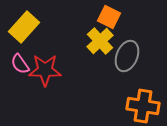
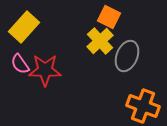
orange cross: rotated 12 degrees clockwise
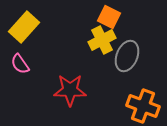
yellow cross: moved 2 px right, 1 px up; rotated 16 degrees clockwise
red star: moved 25 px right, 20 px down
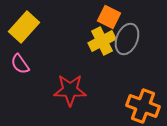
yellow cross: moved 1 px down
gray ellipse: moved 17 px up
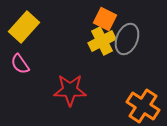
orange square: moved 4 px left, 2 px down
orange cross: rotated 12 degrees clockwise
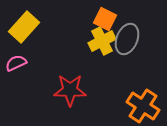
pink semicircle: moved 4 px left, 1 px up; rotated 100 degrees clockwise
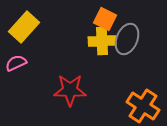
yellow cross: rotated 24 degrees clockwise
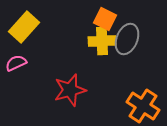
red star: rotated 16 degrees counterclockwise
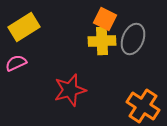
yellow rectangle: rotated 16 degrees clockwise
gray ellipse: moved 6 px right
